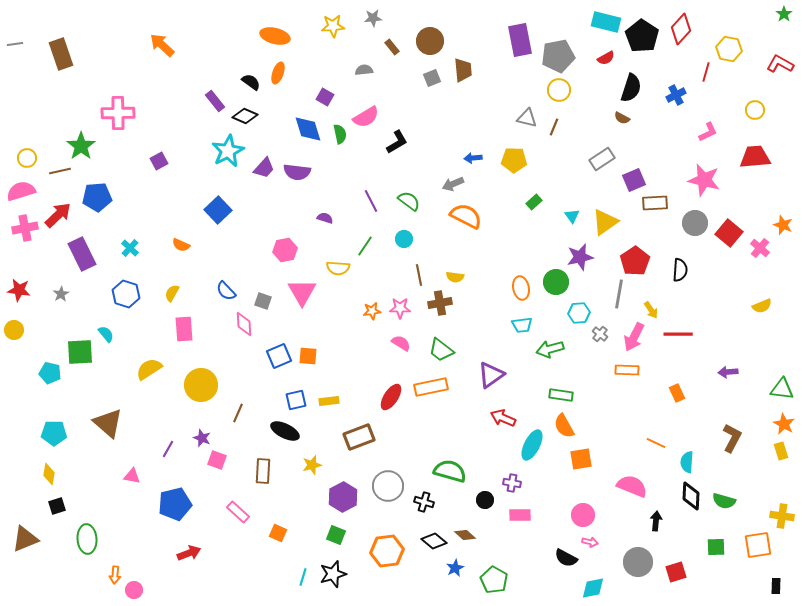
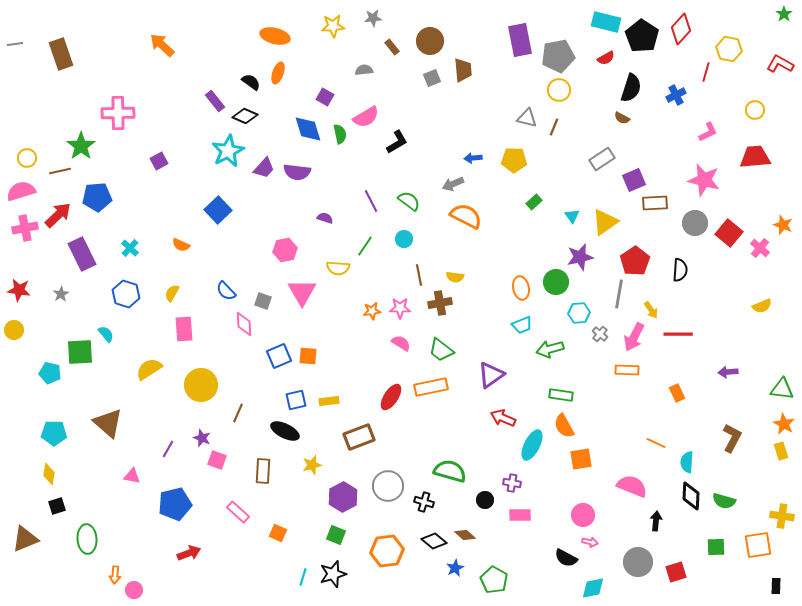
cyan trapezoid at (522, 325): rotated 15 degrees counterclockwise
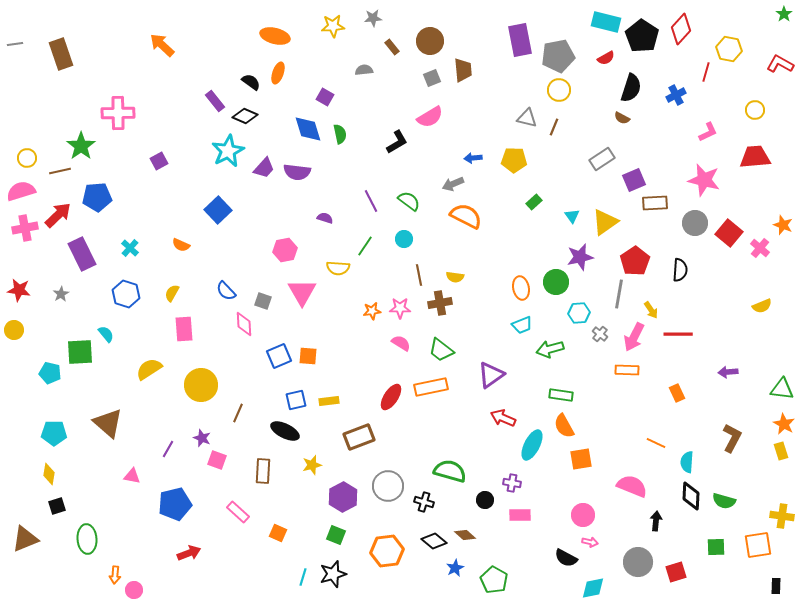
pink semicircle at (366, 117): moved 64 px right
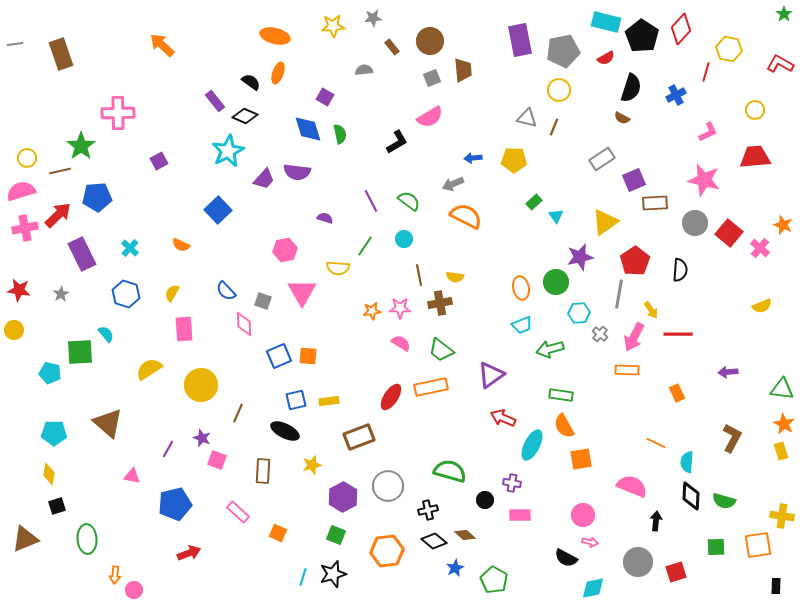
gray pentagon at (558, 56): moved 5 px right, 5 px up
purple trapezoid at (264, 168): moved 11 px down
cyan triangle at (572, 216): moved 16 px left
black cross at (424, 502): moved 4 px right, 8 px down; rotated 30 degrees counterclockwise
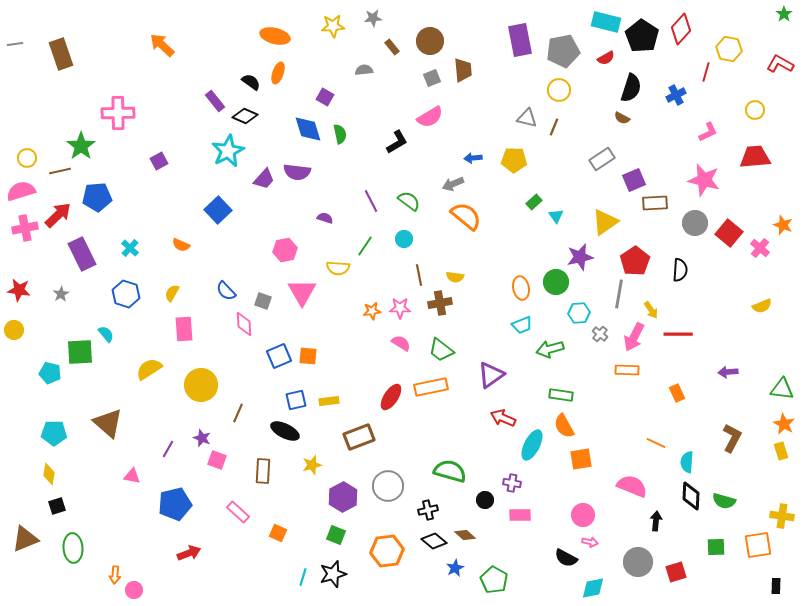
orange semicircle at (466, 216): rotated 12 degrees clockwise
green ellipse at (87, 539): moved 14 px left, 9 px down
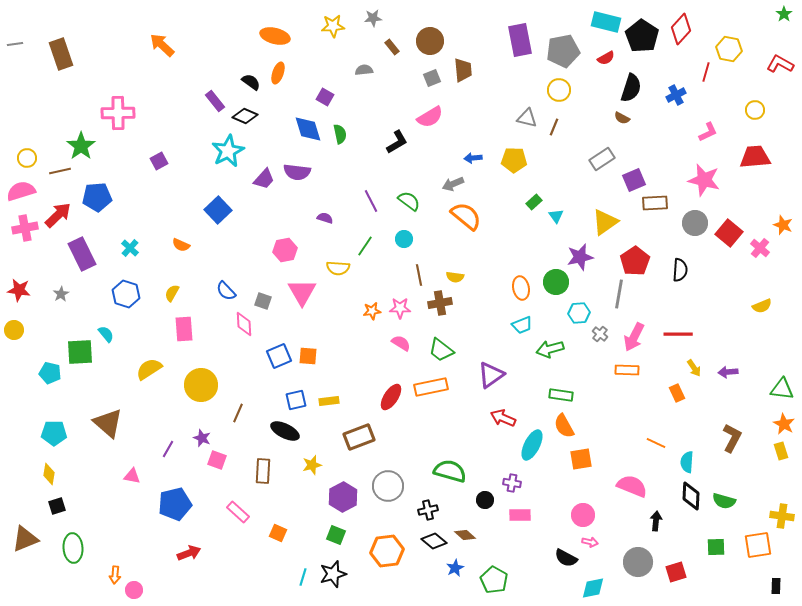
yellow arrow at (651, 310): moved 43 px right, 58 px down
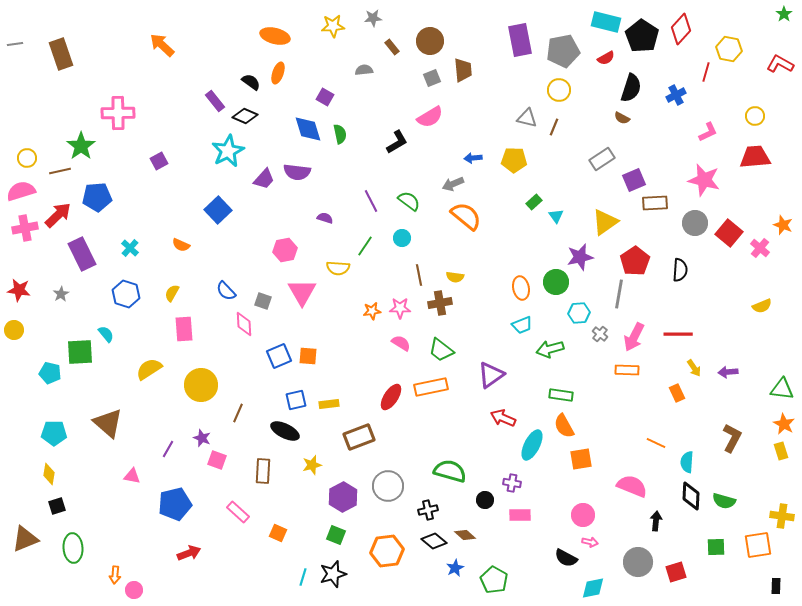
yellow circle at (755, 110): moved 6 px down
cyan circle at (404, 239): moved 2 px left, 1 px up
yellow rectangle at (329, 401): moved 3 px down
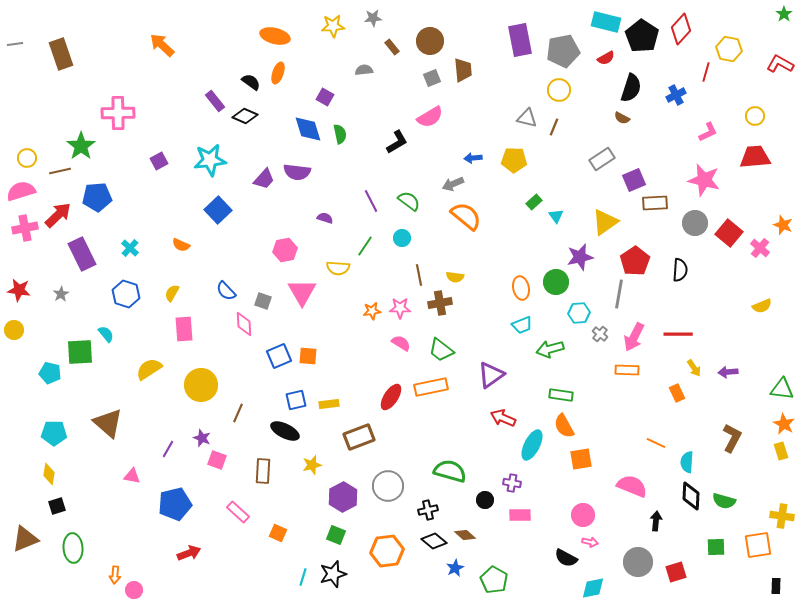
cyan star at (228, 151): moved 18 px left, 9 px down; rotated 20 degrees clockwise
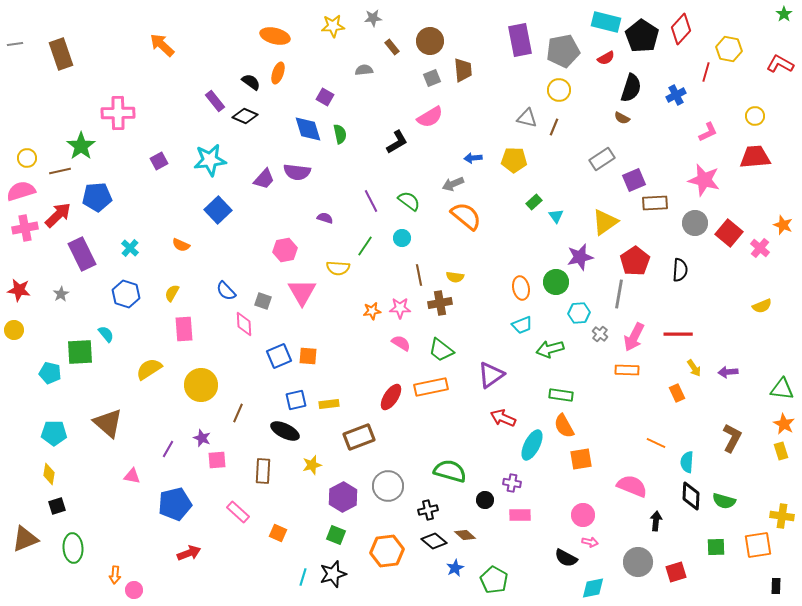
pink square at (217, 460): rotated 24 degrees counterclockwise
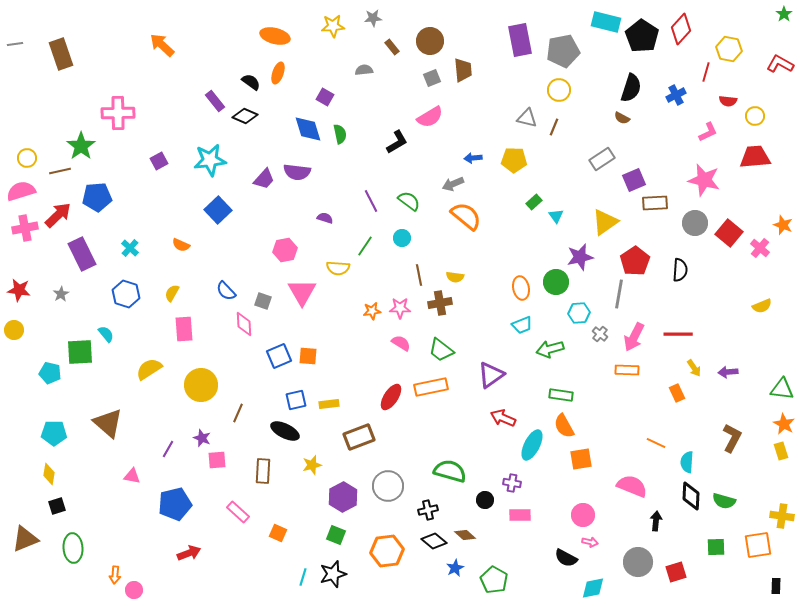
red semicircle at (606, 58): moved 122 px right, 43 px down; rotated 36 degrees clockwise
